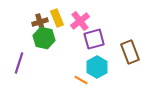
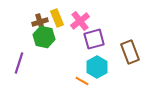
green hexagon: moved 1 px up
orange line: moved 1 px right, 1 px down
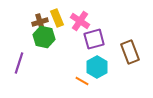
pink cross: rotated 18 degrees counterclockwise
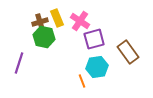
brown rectangle: moved 2 px left; rotated 15 degrees counterclockwise
cyan hexagon: rotated 20 degrees clockwise
orange line: rotated 40 degrees clockwise
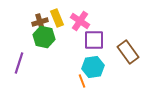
purple square: moved 1 px down; rotated 15 degrees clockwise
cyan hexagon: moved 4 px left
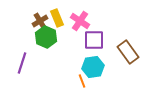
brown cross: moved 1 px up; rotated 14 degrees counterclockwise
green hexagon: moved 2 px right; rotated 10 degrees clockwise
purple line: moved 3 px right
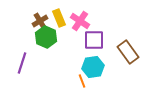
yellow rectangle: moved 2 px right
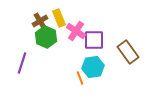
pink cross: moved 4 px left, 10 px down
orange line: moved 2 px left, 3 px up
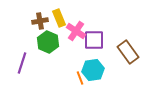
brown cross: rotated 21 degrees clockwise
green hexagon: moved 2 px right, 5 px down
cyan hexagon: moved 3 px down
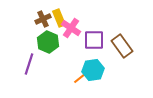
brown cross: moved 3 px right, 2 px up; rotated 14 degrees counterclockwise
pink cross: moved 5 px left, 3 px up
brown rectangle: moved 6 px left, 6 px up
purple line: moved 7 px right, 1 px down
orange line: rotated 72 degrees clockwise
